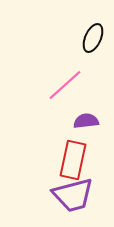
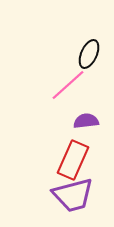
black ellipse: moved 4 px left, 16 px down
pink line: moved 3 px right
red rectangle: rotated 12 degrees clockwise
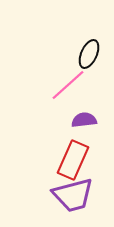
purple semicircle: moved 2 px left, 1 px up
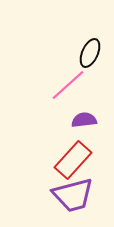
black ellipse: moved 1 px right, 1 px up
red rectangle: rotated 18 degrees clockwise
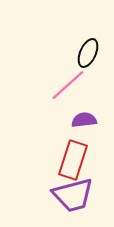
black ellipse: moved 2 px left
red rectangle: rotated 24 degrees counterclockwise
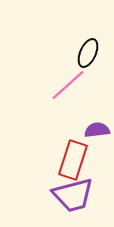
purple semicircle: moved 13 px right, 10 px down
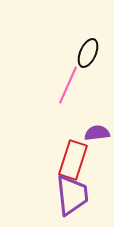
pink line: rotated 24 degrees counterclockwise
purple semicircle: moved 3 px down
purple trapezoid: moved 1 px left; rotated 81 degrees counterclockwise
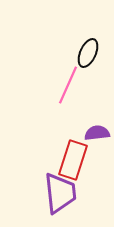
purple trapezoid: moved 12 px left, 2 px up
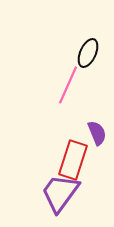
purple semicircle: rotated 75 degrees clockwise
purple trapezoid: rotated 138 degrees counterclockwise
